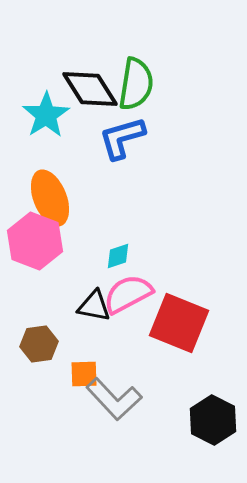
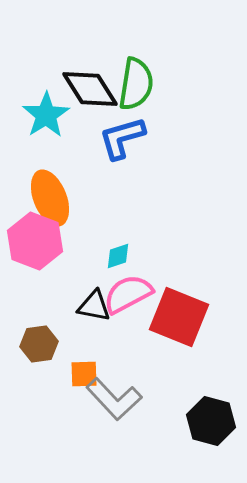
red square: moved 6 px up
black hexagon: moved 2 px left, 1 px down; rotated 12 degrees counterclockwise
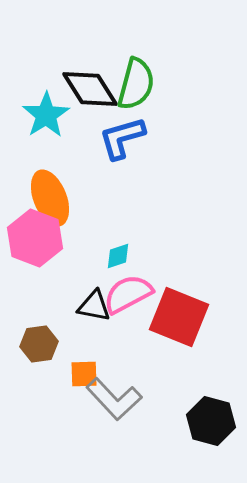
green semicircle: rotated 6 degrees clockwise
pink hexagon: moved 3 px up
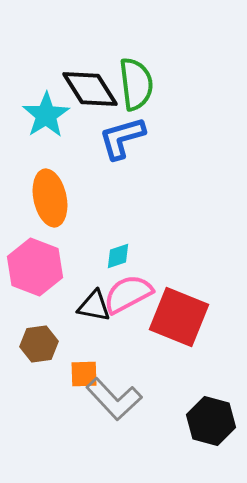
green semicircle: rotated 22 degrees counterclockwise
orange ellipse: rotated 10 degrees clockwise
pink hexagon: moved 29 px down
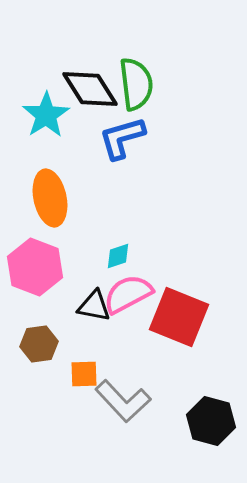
gray L-shape: moved 9 px right, 2 px down
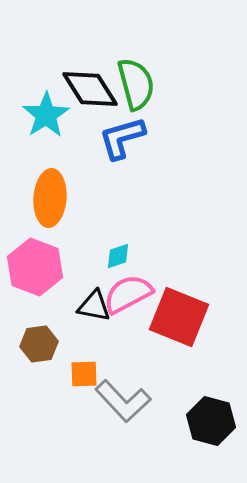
green semicircle: rotated 8 degrees counterclockwise
orange ellipse: rotated 16 degrees clockwise
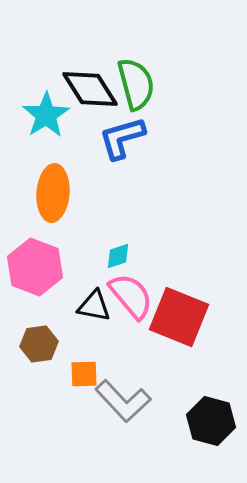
orange ellipse: moved 3 px right, 5 px up
pink semicircle: moved 3 px right, 2 px down; rotated 78 degrees clockwise
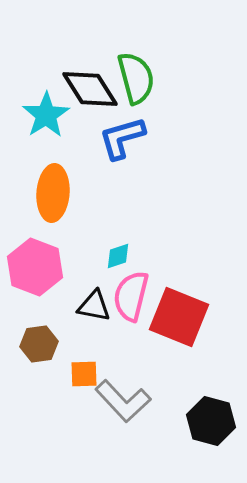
green semicircle: moved 6 px up
pink semicircle: rotated 126 degrees counterclockwise
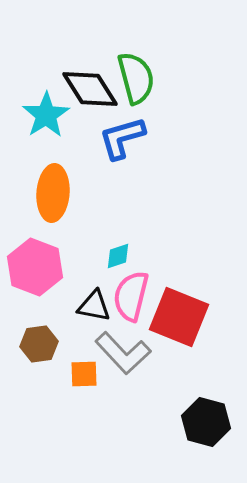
gray L-shape: moved 48 px up
black hexagon: moved 5 px left, 1 px down
